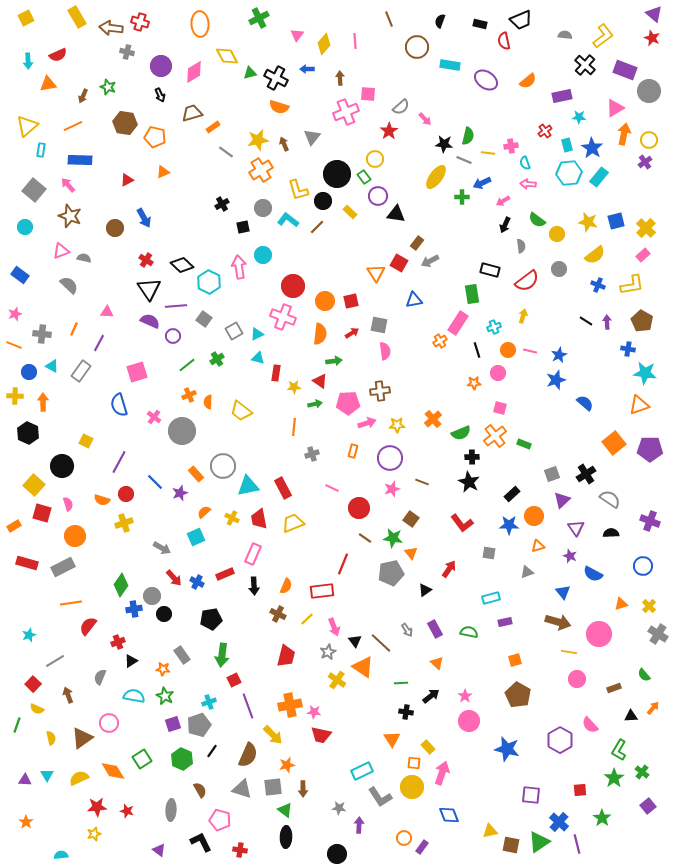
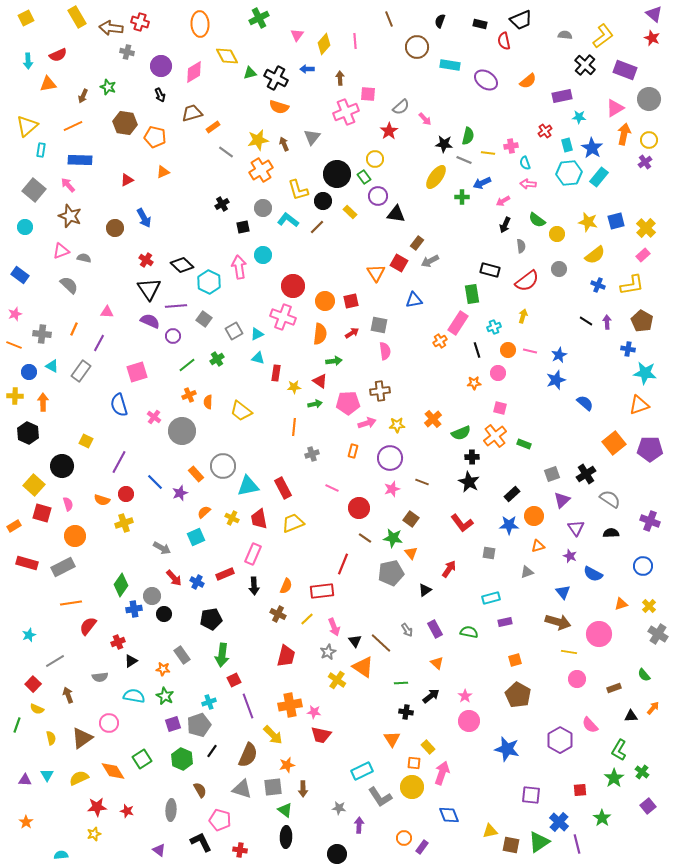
gray circle at (649, 91): moved 8 px down
gray semicircle at (100, 677): rotated 119 degrees counterclockwise
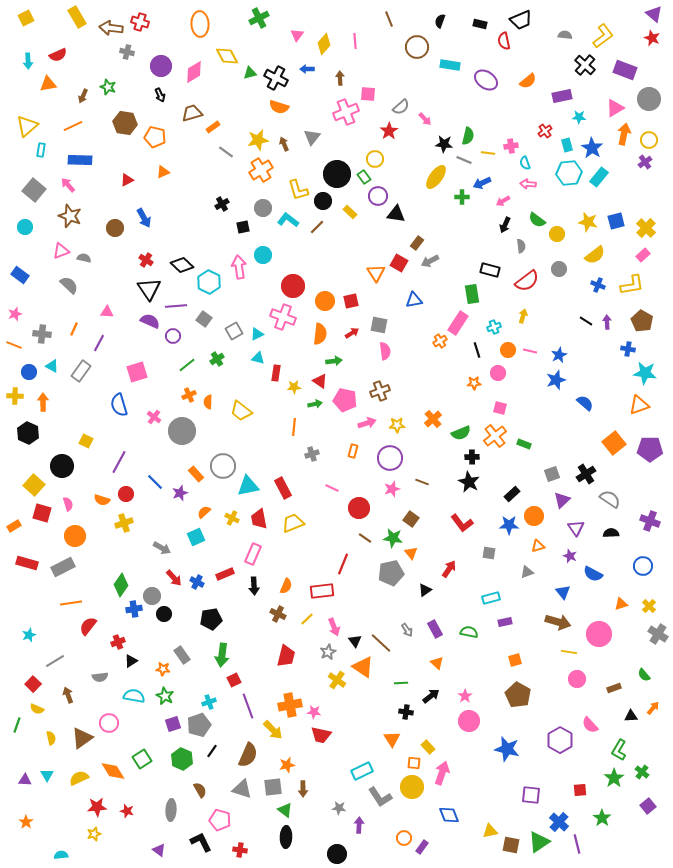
brown cross at (380, 391): rotated 12 degrees counterclockwise
pink pentagon at (348, 403): moved 3 px left, 3 px up; rotated 15 degrees clockwise
yellow arrow at (273, 735): moved 5 px up
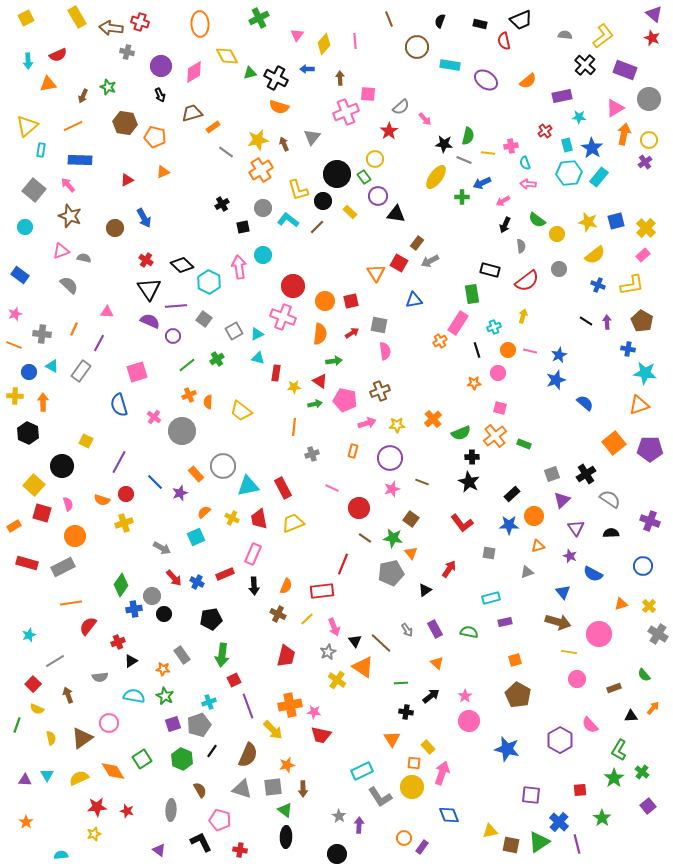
gray star at (339, 808): moved 8 px down; rotated 24 degrees clockwise
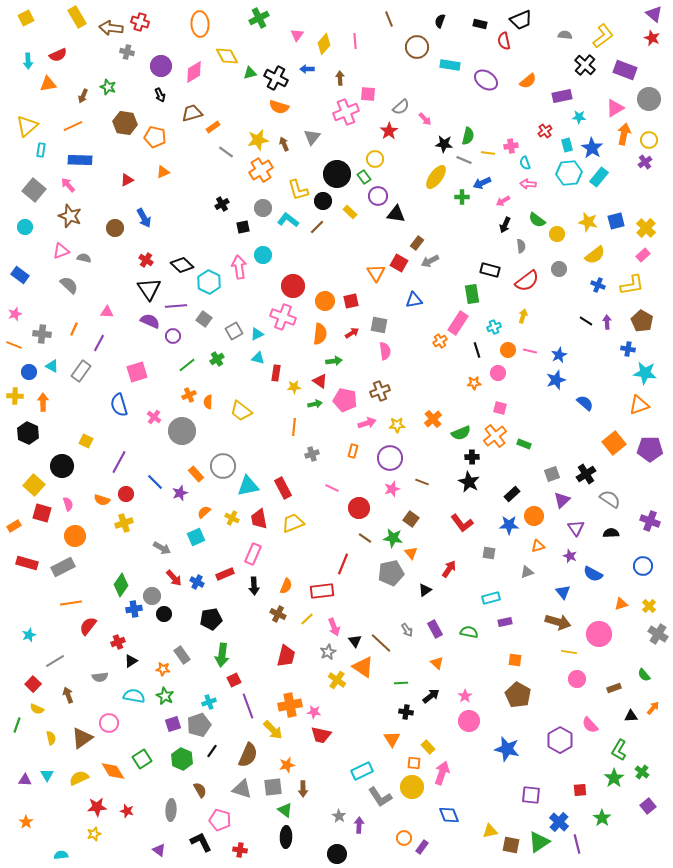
orange square at (515, 660): rotated 24 degrees clockwise
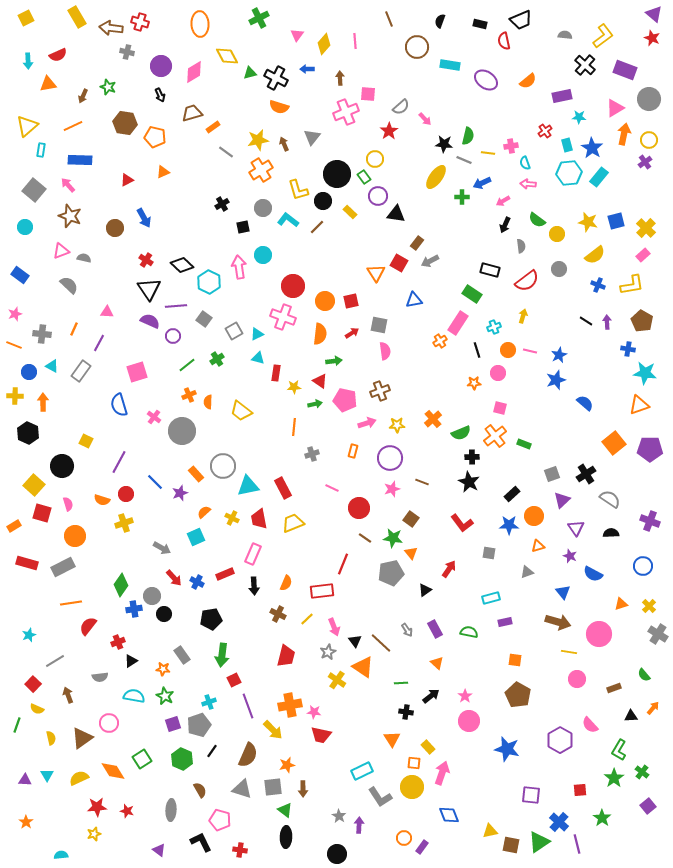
green rectangle at (472, 294): rotated 48 degrees counterclockwise
orange semicircle at (286, 586): moved 3 px up
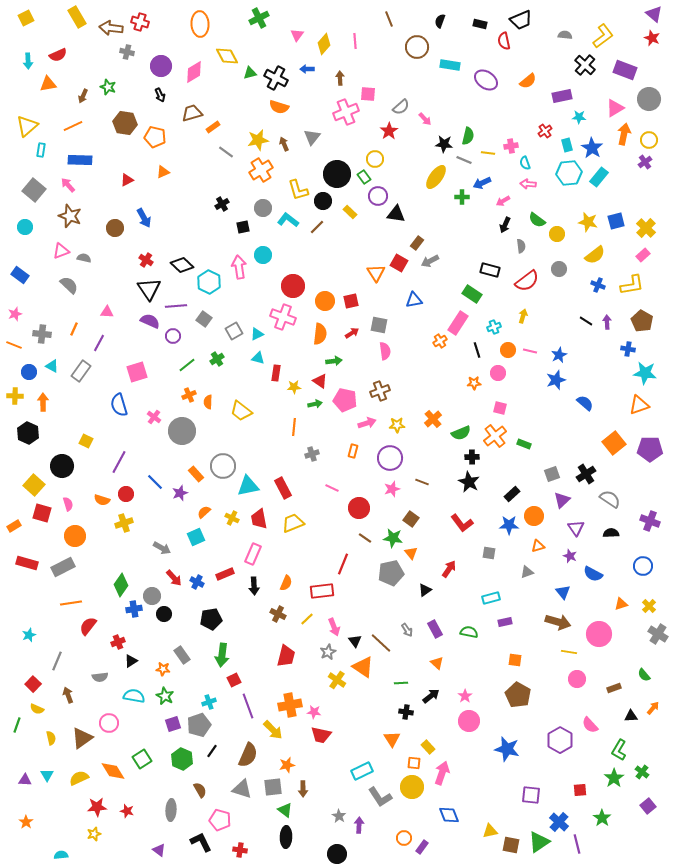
gray line at (55, 661): moved 2 px right; rotated 36 degrees counterclockwise
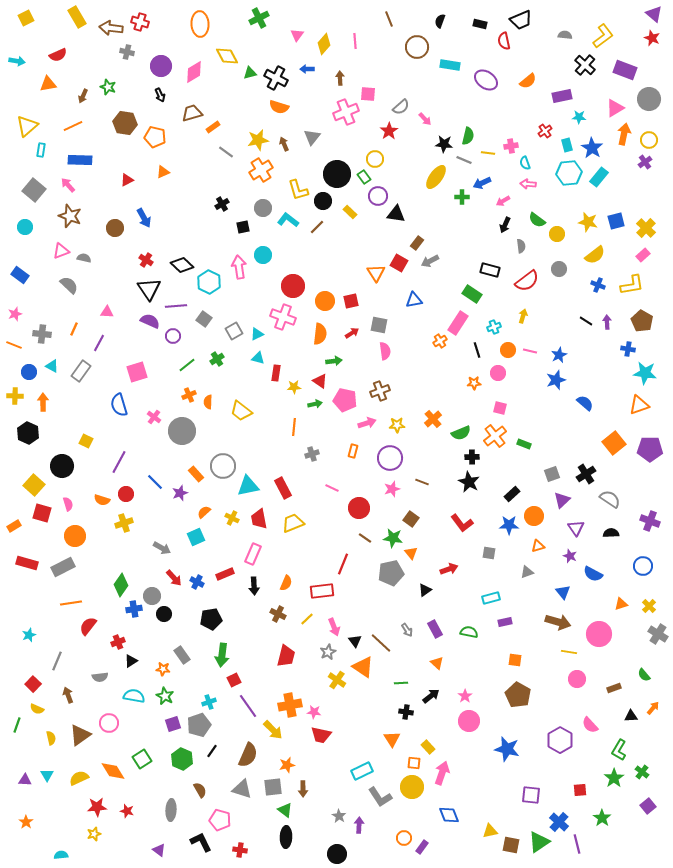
cyan arrow at (28, 61): moved 11 px left; rotated 77 degrees counterclockwise
red arrow at (449, 569): rotated 36 degrees clockwise
purple line at (248, 706): rotated 15 degrees counterclockwise
brown triangle at (82, 738): moved 2 px left, 3 px up
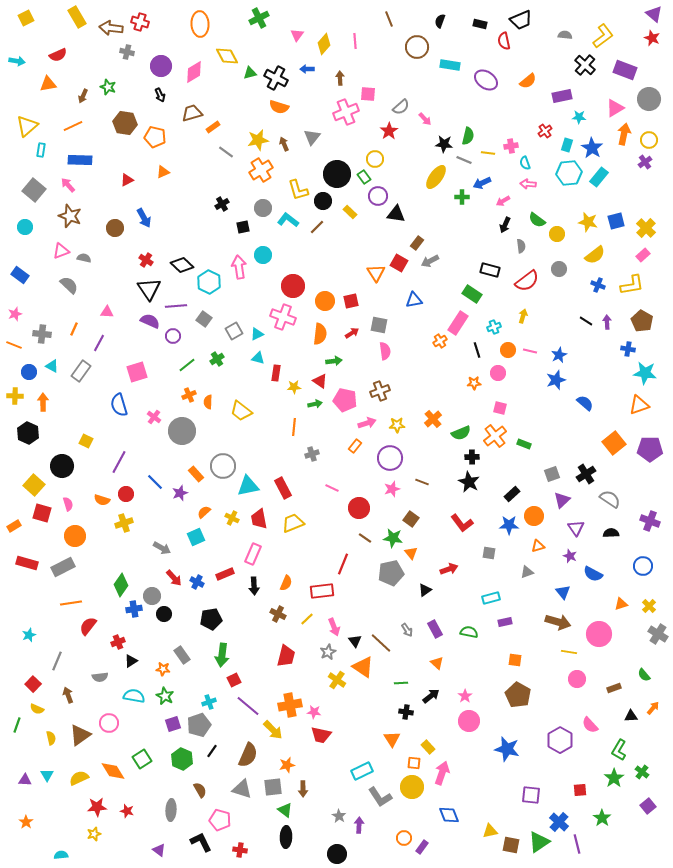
cyan rectangle at (567, 145): rotated 32 degrees clockwise
orange rectangle at (353, 451): moved 2 px right, 5 px up; rotated 24 degrees clockwise
purple line at (248, 706): rotated 15 degrees counterclockwise
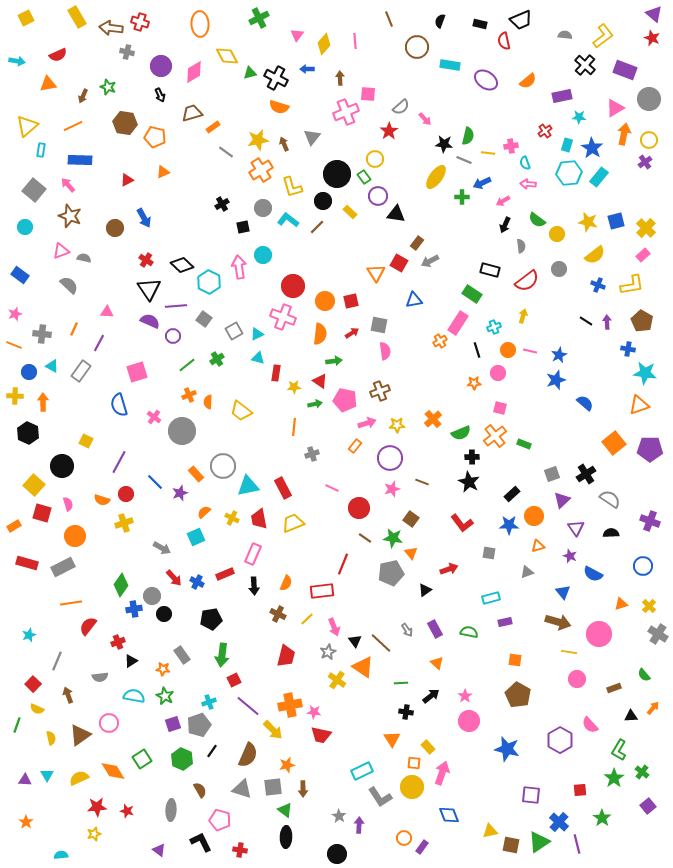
yellow L-shape at (298, 190): moved 6 px left, 3 px up
